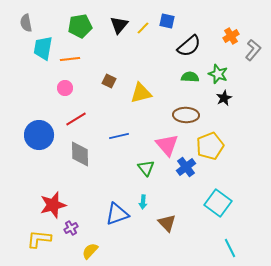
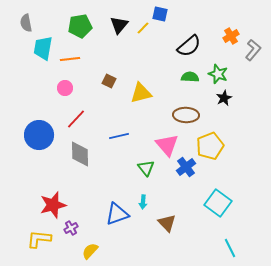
blue square: moved 7 px left, 7 px up
red line: rotated 15 degrees counterclockwise
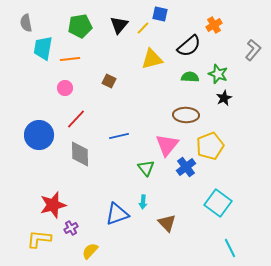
orange cross: moved 17 px left, 11 px up
yellow triangle: moved 11 px right, 34 px up
pink triangle: rotated 20 degrees clockwise
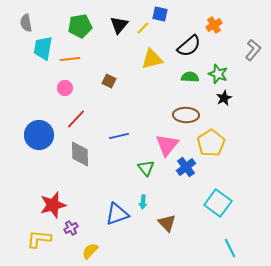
yellow pentagon: moved 1 px right, 3 px up; rotated 12 degrees counterclockwise
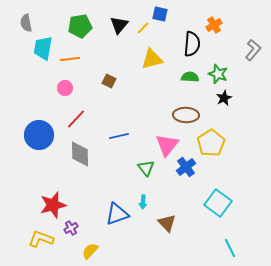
black semicircle: moved 3 px right, 2 px up; rotated 45 degrees counterclockwise
yellow L-shape: moved 2 px right; rotated 15 degrees clockwise
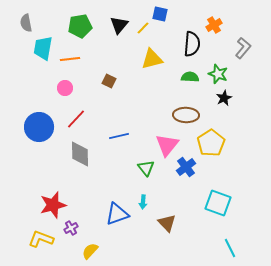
gray L-shape: moved 10 px left, 2 px up
blue circle: moved 8 px up
cyan square: rotated 16 degrees counterclockwise
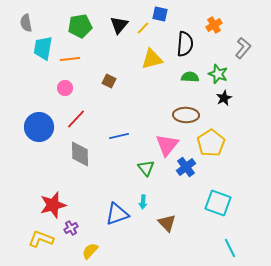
black semicircle: moved 7 px left
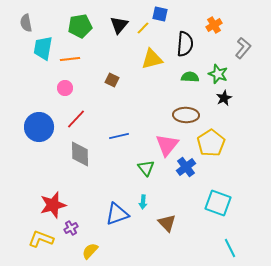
brown square: moved 3 px right, 1 px up
